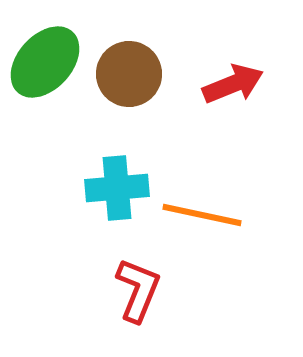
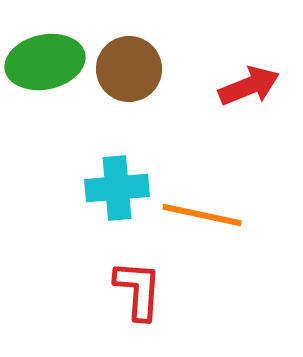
green ellipse: rotated 36 degrees clockwise
brown circle: moved 5 px up
red arrow: moved 16 px right, 2 px down
red L-shape: rotated 18 degrees counterclockwise
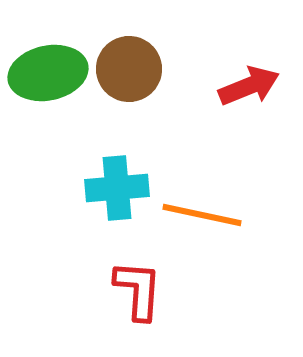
green ellipse: moved 3 px right, 11 px down
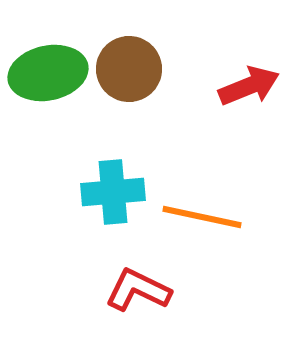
cyan cross: moved 4 px left, 4 px down
orange line: moved 2 px down
red L-shape: rotated 68 degrees counterclockwise
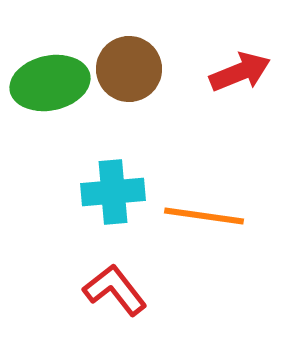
green ellipse: moved 2 px right, 10 px down
red arrow: moved 9 px left, 14 px up
orange line: moved 2 px right, 1 px up; rotated 4 degrees counterclockwise
red L-shape: moved 23 px left; rotated 26 degrees clockwise
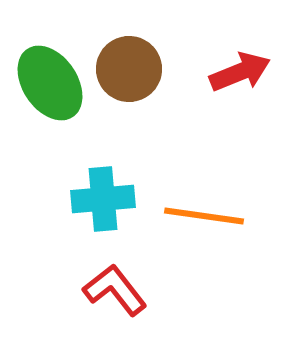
green ellipse: rotated 68 degrees clockwise
cyan cross: moved 10 px left, 7 px down
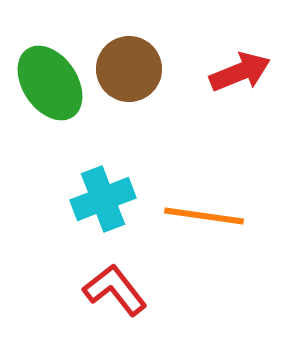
cyan cross: rotated 16 degrees counterclockwise
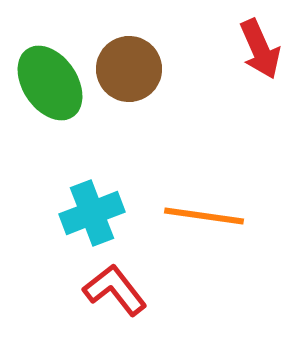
red arrow: moved 20 px right, 23 px up; rotated 88 degrees clockwise
cyan cross: moved 11 px left, 14 px down
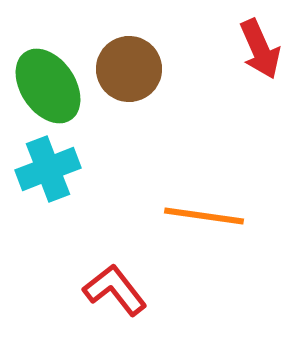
green ellipse: moved 2 px left, 3 px down
cyan cross: moved 44 px left, 44 px up
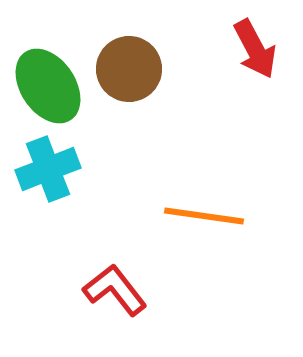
red arrow: moved 5 px left; rotated 4 degrees counterclockwise
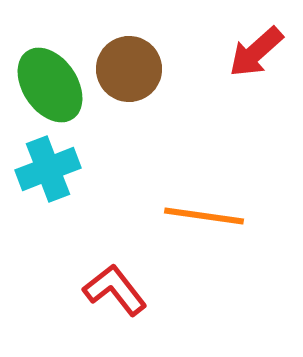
red arrow: moved 1 px right, 3 px down; rotated 76 degrees clockwise
green ellipse: moved 2 px right, 1 px up
